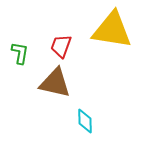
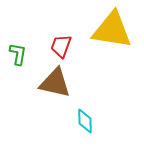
green L-shape: moved 2 px left, 1 px down
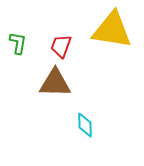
green L-shape: moved 11 px up
brown triangle: rotated 12 degrees counterclockwise
cyan diamond: moved 4 px down
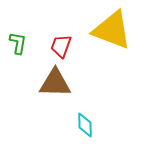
yellow triangle: rotated 12 degrees clockwise
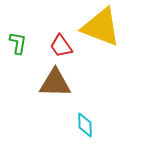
yellow triangle: moved 11 px left, 3 px up
red trapezoid: rotated 55 degrees counterclockwise
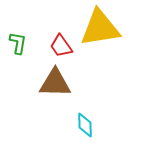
yellow triangle: moved 1 px left, 1 px down; rotated 30 degrees counterclockwise
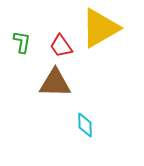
yellow triangle: rotated 21 degrees counterclockwise
green L-shape: moved 4 px right, 1 px up
